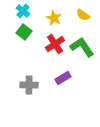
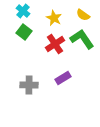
green L-shape: moved 8 px up
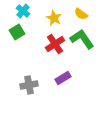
yellow semicircle: moved 2 px left, 1 px up
green square: moved 7 px left; rotated 21 degrees clockwise
gray cross: rotated 12 degrees counterclockwise
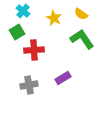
red cross: moved 21 px left, 6 px down; rotated 30 degrees clockwise
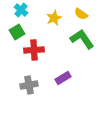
cyan cross: moved 2 px left, 1 px up
yellow star: rotated 21 degrees clockwise
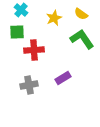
green square: rotated 28 degrees clockwise
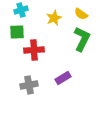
cyan cross: rotated 32 degrees clockwise
green L-shape: rotated 60 degrees clockwise
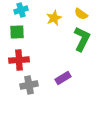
red cross: moved 15 px left, 10 px down
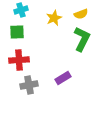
yellow semicircle: rotated 56 degrees counterclockwise
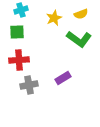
green L-shape: moved 3 px left; rotated 100 degrees clockwise
